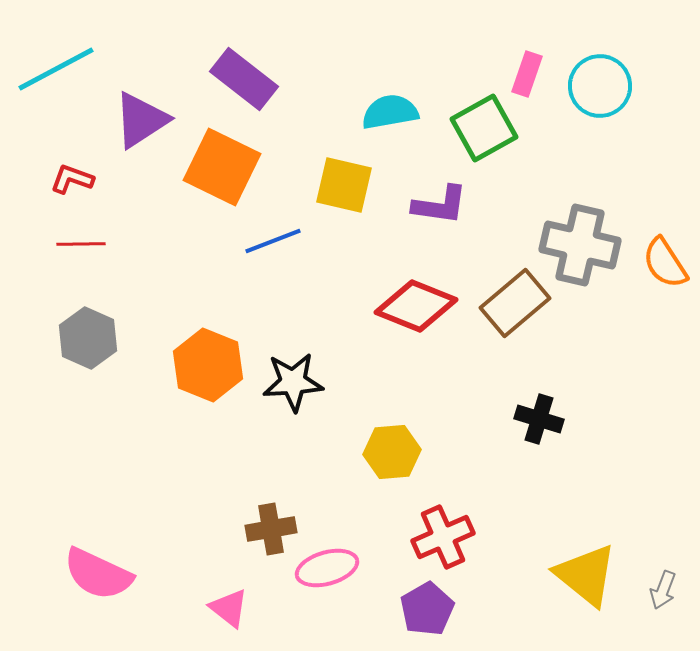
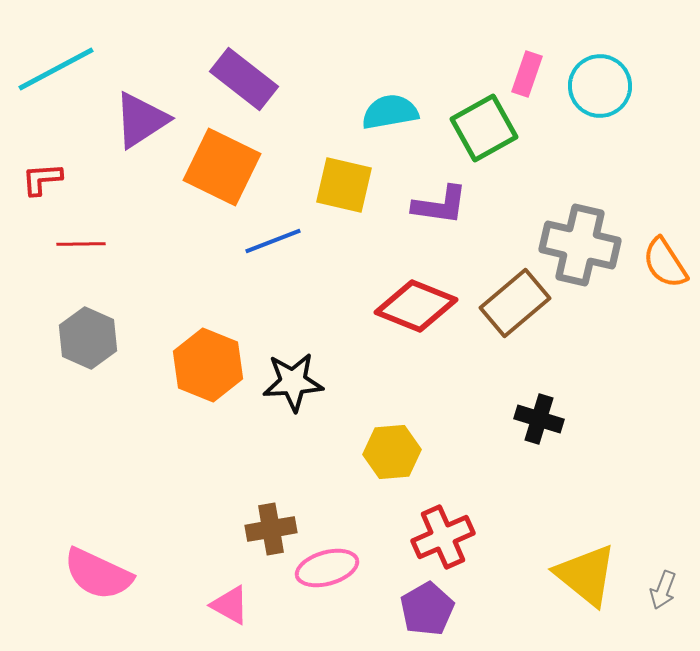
red L-shape: moved 30 px left; rotated 24 degrees counterclockwise
pink triangle: moved 1 px right, 3 px up; rotated 9 degrees counterclockwise
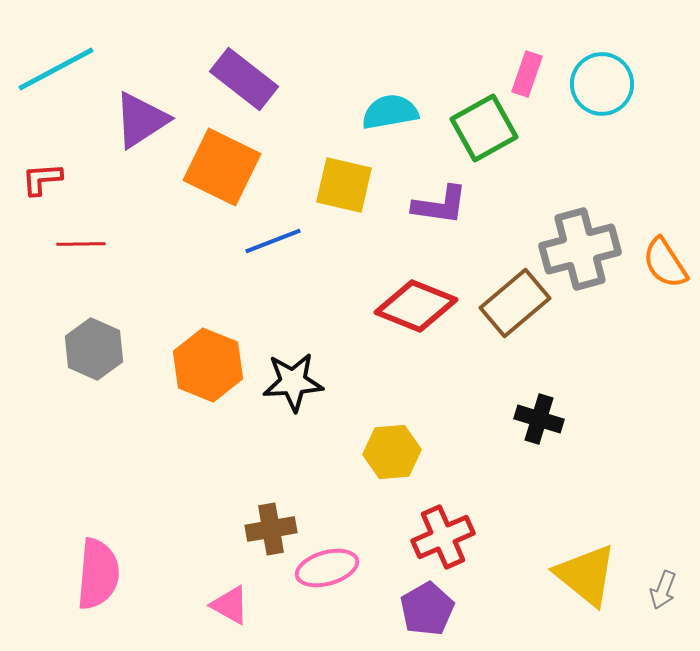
cyan circle: moved 2 px right, 2 px up
gray cross: moved 4 px down; rotated 28 degrees counterclockwise
gray hexagon: moved 6 px right, 11 px down
pink semicircle: rotated 110 degrees counterclockwise
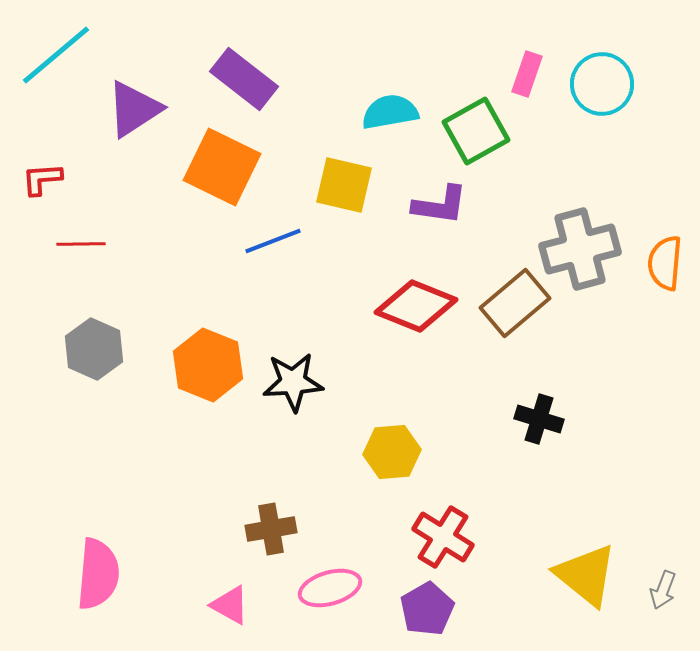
cyan line: moved 14 px up; rotated 12 degrees counterclockwise
purple triangle: moved 7 px left, 11 px up
green square: moved 8 px left, 3 px down
orange semicircle: rotated 38 degrees clockwise
red cross: rotated 34 degrees counterclockwise
pink ellipse: moved 3 px right, 20 px down
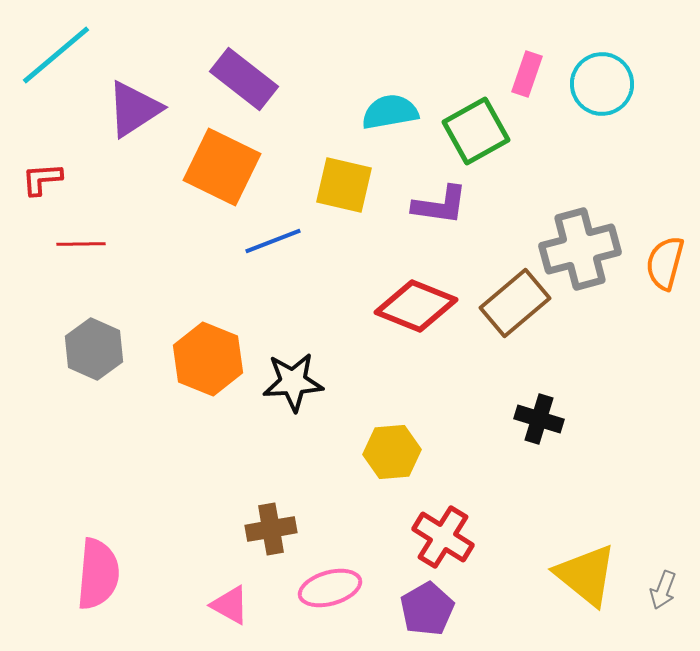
orange semicircle: rotated 10 degrees clockwise
orange hexagon: moved 6 px up
